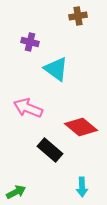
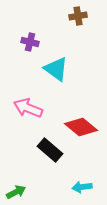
cyan arrow: rotated 84 degrees clockwise
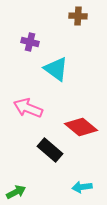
brown cross: rotated 12 degrees clockwise
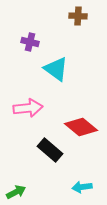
pink arrow: rotated 152 degrees clockwise
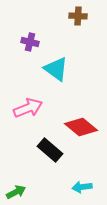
pink arrow: rotated 16 degrees counterclockwise
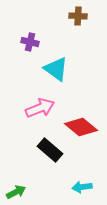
pink arrow: moved 12 px right
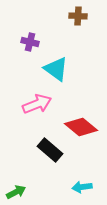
pink arrow: moved 3 px left, 4 px up
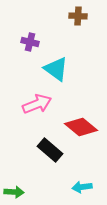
green arrow: moved 2 px left; rotated 30 degrees clockwise
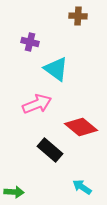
cyan arrow: rotated 42 degrees clockwise
